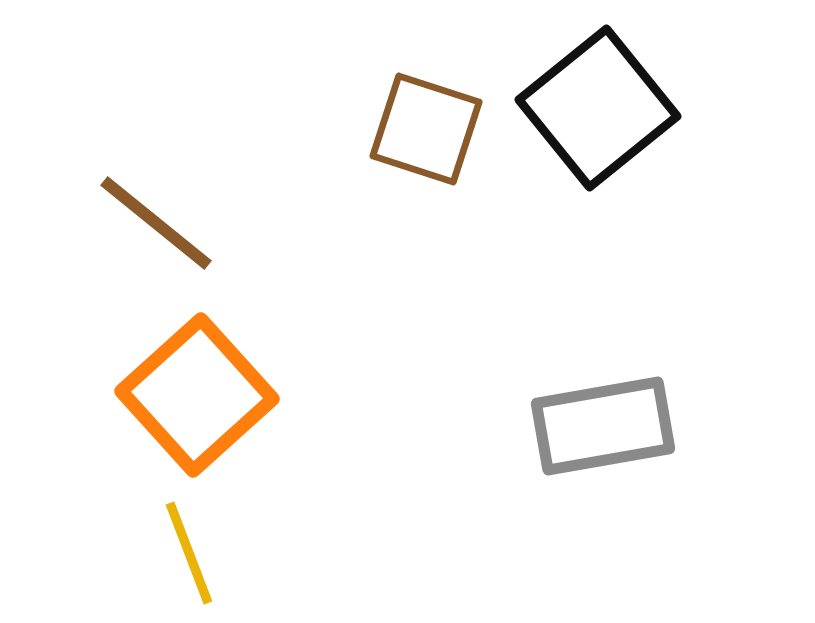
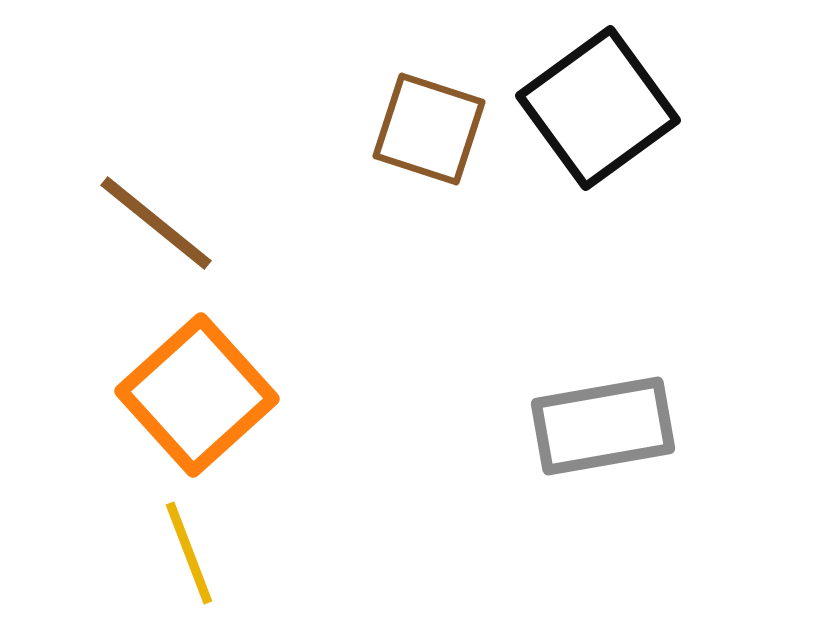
black square: rotated 3 degrees clockwise
brown square: moved 3 px right
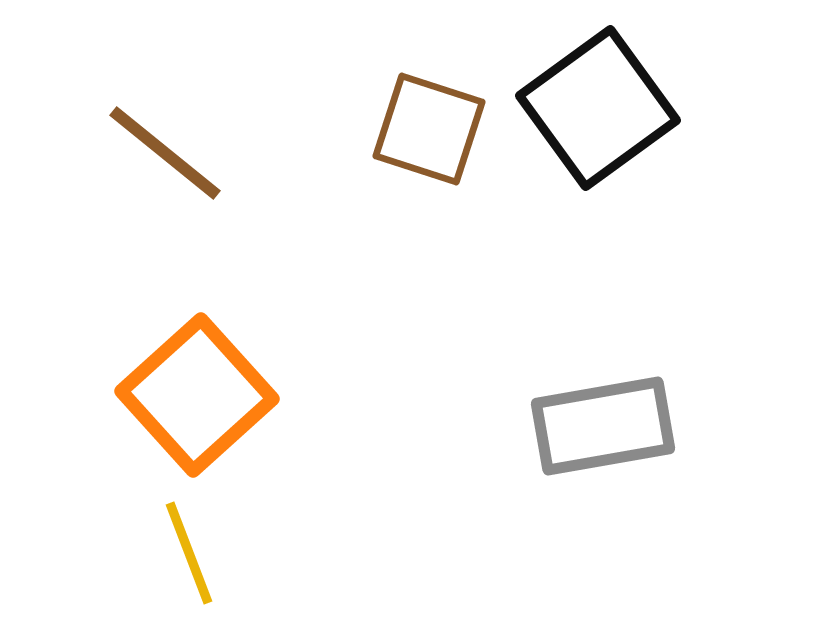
brown line: moved 9 px right, 70 px up
